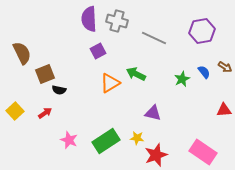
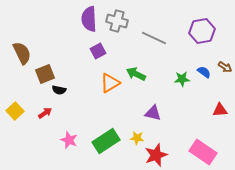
blue semicircle: rotated 16 degrees counterclockwise
green star: rotated 21 degrees clockwise
red triangle: moved 4 px left
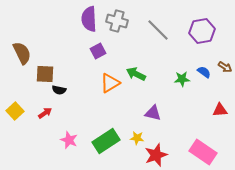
gray line: moved 4 px right, 8 px up; rotated 20 degrees clockwise
brown square: rotated 24 degrees clockwise
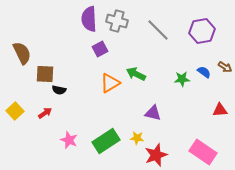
purple square: moved 2 px right, 2 px up
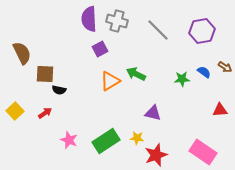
orange triangle: moved 2 px up
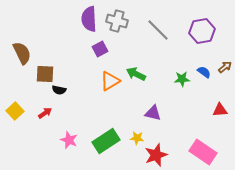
brown arrow: rotated 72 degrees counterclockwise
